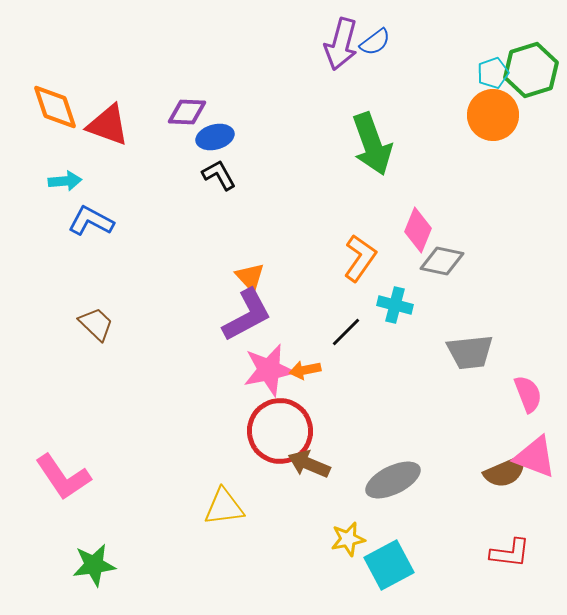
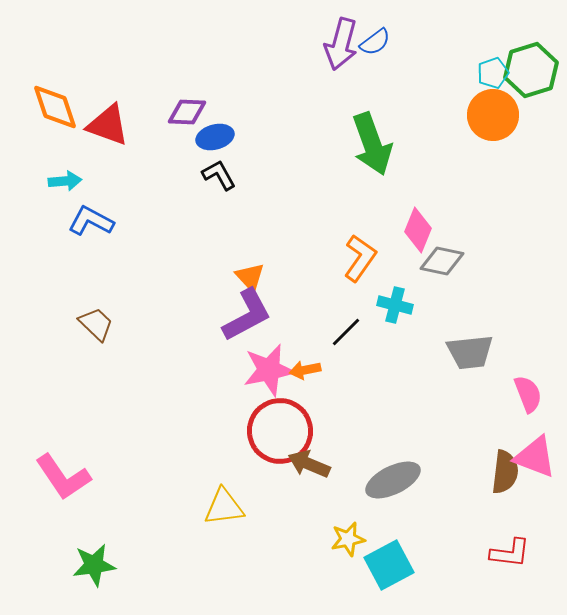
brown semicircle: rotated 60 degrees counterclockwise
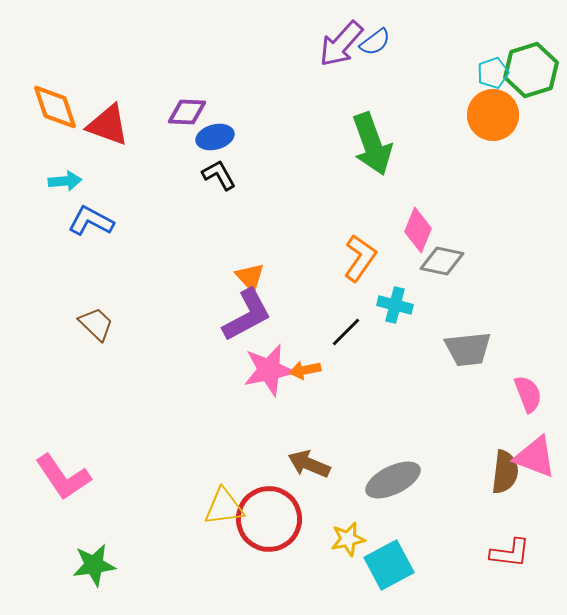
purple arrow: rotated 27 degrees clockwise
gray trapezoid: moved 2 px left, 3 px up
red circle: moved 11 px left, 88 px down
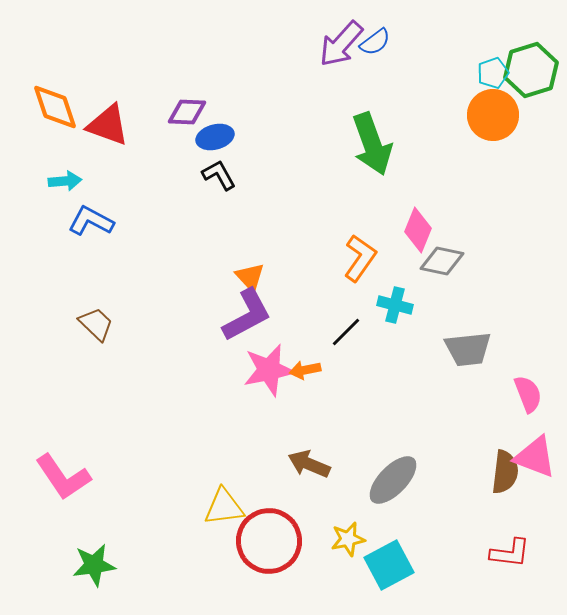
gray ellipse: rotated 20 degrees counterclockwise
red circle: moved 22 px down
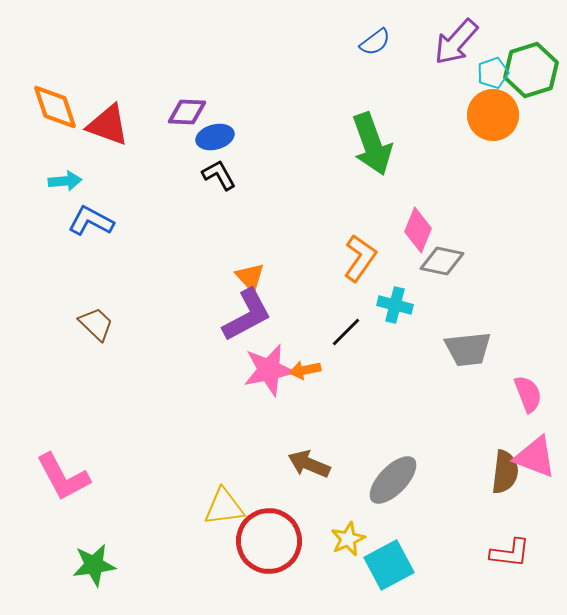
purple arrow: moved 115 px right, 2 px up
pink L-shape: rotated 6 degrees clockwise
yellow star: rotated 12 degrees counterclockwise
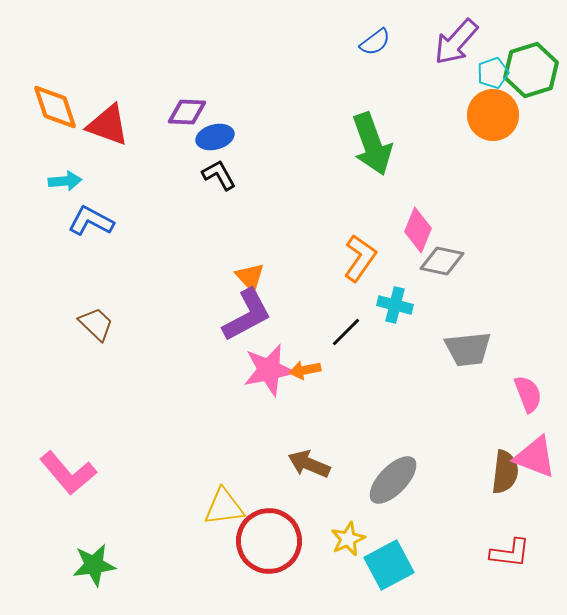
pink L-shape: moved 5 px right, 4 px up; rotated 12 degrees counterclockwise
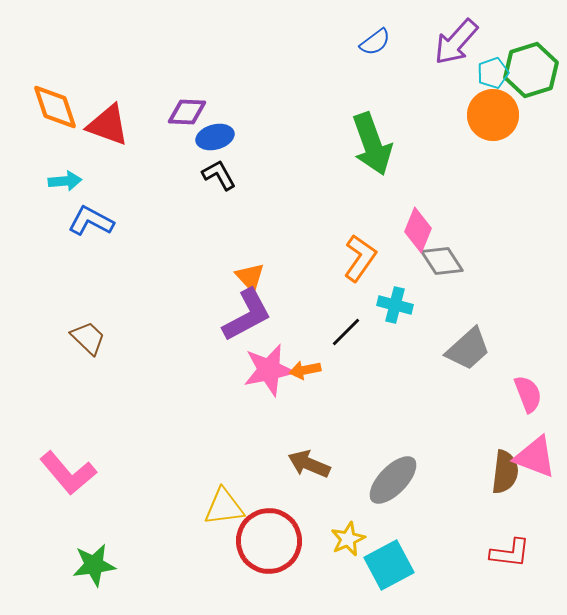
gray diamond: rotated 45 degrees clockwise
brown trapezoid: moved 8 px left, 14 px down
gray trapezoid: rotated 36 degrees counterclockwise
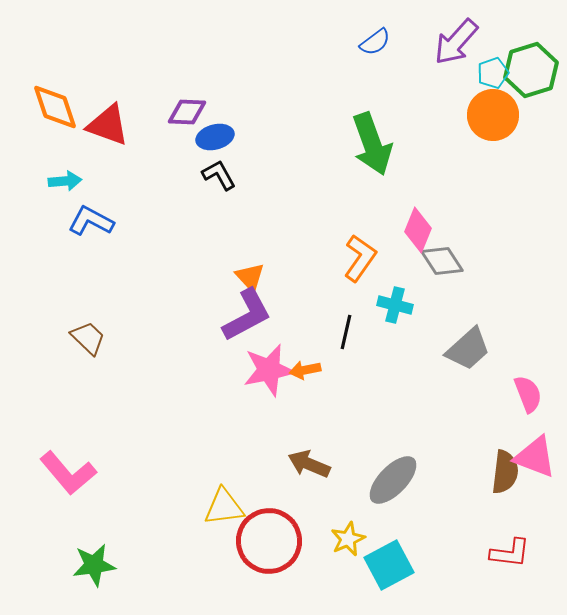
black line: rotated 32 degrees counterclockwise
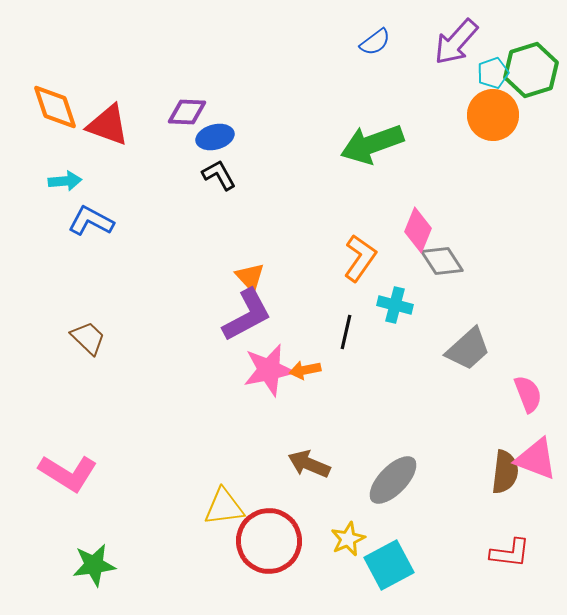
green arrow: rotated 90 degrees clockwise
pink triangle: moved 1 px right, 2 px down
pink L-shape: rotated 18 degrees counterclockwise
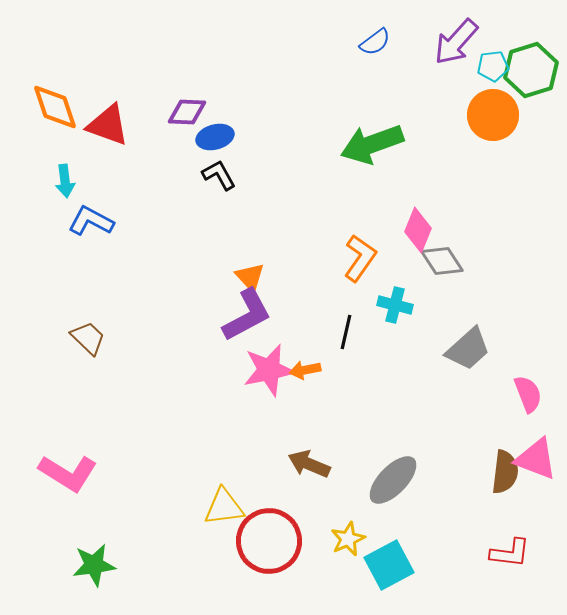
cyan pentagon: moved 7 px up; rotated 12 degrees clockwise
cyan arrow: rotated 88 degrees clockwise
